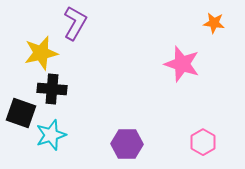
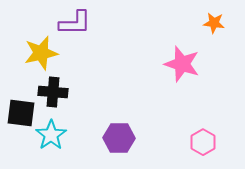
purple L-shape: rotated 60 degrees clockwise
black cross: moved 1 px right, 3 px down
black square: rotated 12 degrees counterclockwise
cyan star: rotated 16 degrees counterclockwise
purple hexagon: moved 8 px left, 6 px up
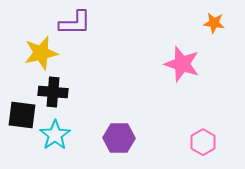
black square: moved 1 px right, 2 px down
cyan star: moved 4 px right
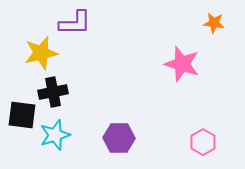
black cross: rotated 16 degrees counterclockwise
cyan star: rotated 16 degrees clockwise
